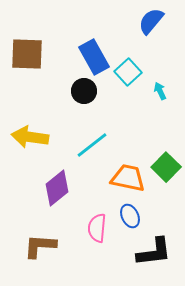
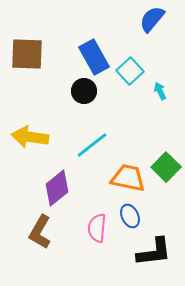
blue semicircle: moved 1 px right, 2 px up
cyan square: moved 2 px right, 1 px up
brown L-shape: moved 14 px up; rotated 64 degrees counterclockwise
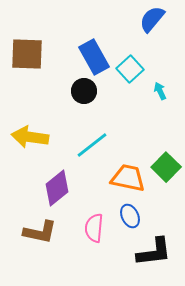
cyan square: moved 2 px up
pink semicircle: moved 3 px left
brown L-shape: rotated 108 degrees counterclockwise
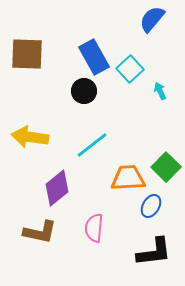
orange trapezoid: rotated 15 degrees counterclockwise
blue ellipse: moved 21 px right, 10 px up; rotated 55 degrees clockwise
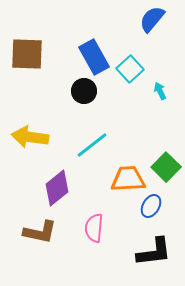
orange trapezoid: moved 1 px down
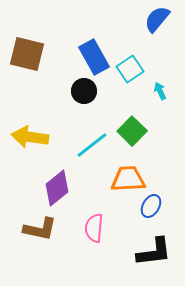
blue semicircle: moved 5 px right
brown square: rotated 12 degrees clockwise
cyan square: rotated 8 degrees clockwise
green square: moved 34 px left, 36 px up
brown L-shape: moved 3 px up
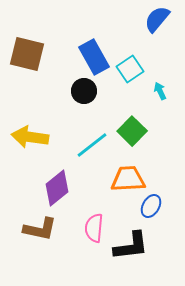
black L-shape: moved 23 px left, 6 px up
